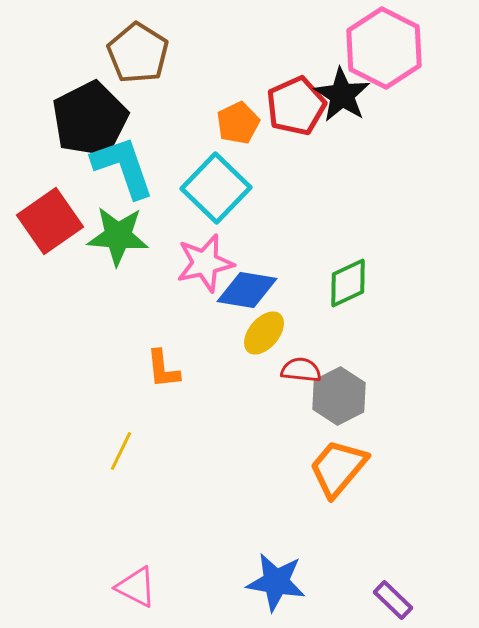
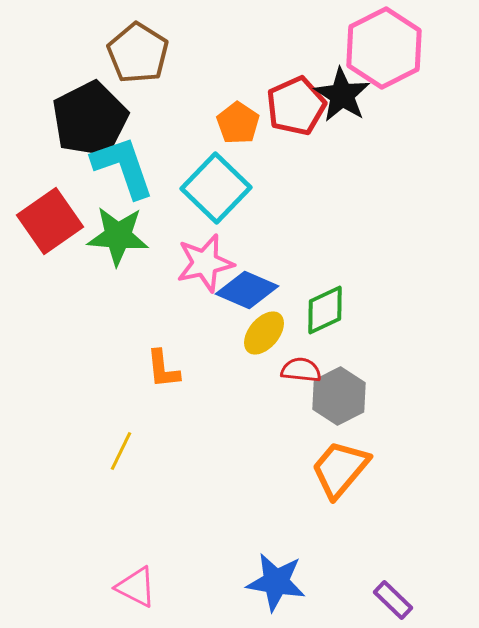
pink hexagon: rotated 6 degrees clockwise
orange pentagon: rotated 12 degrees counterclockwise
green diamond: moved 23 px left, 27 px down
blue diamond: rotated 14 degrees clockwise
orange trapezoid: moved 2 px right, 1 px down
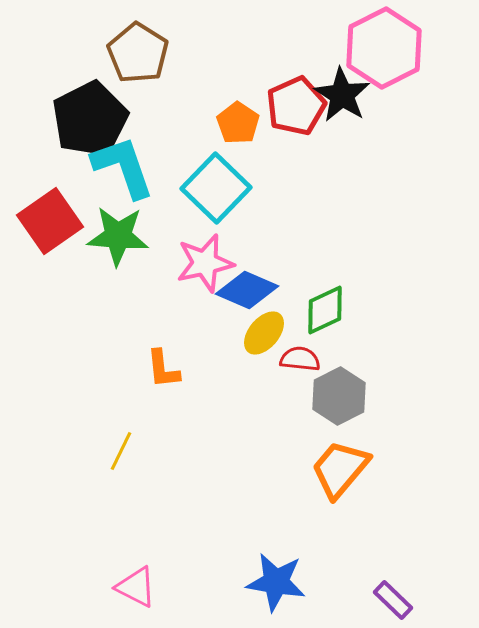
red semicircle: moved 1 px left, 11 px up
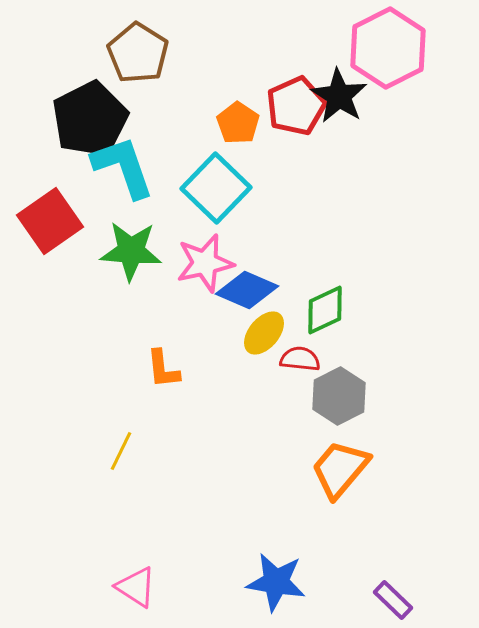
pink hexagon: moved 4 px right
black star: moved 3 px left, 1 px down
green star: moved 13 px right, 15 px down
pink triangle: rotated 6 degrees clockwise
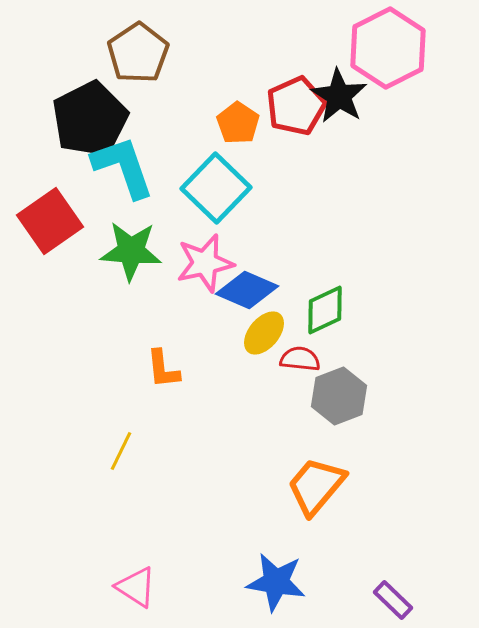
brown pentagon: rotated 6 degrees clockwise
gray hexagon: rotated 6 degrees clockwise
orange trapezoid: moved 24 px left, 17 px down
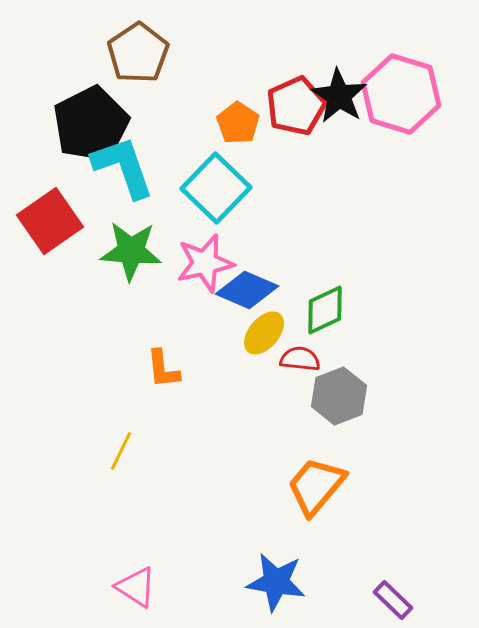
pink hexagon: moved 13 px right, 46 px down; rotated 16 degrees counterclockwise
black pentagon: moved 1 px right, 5 px down
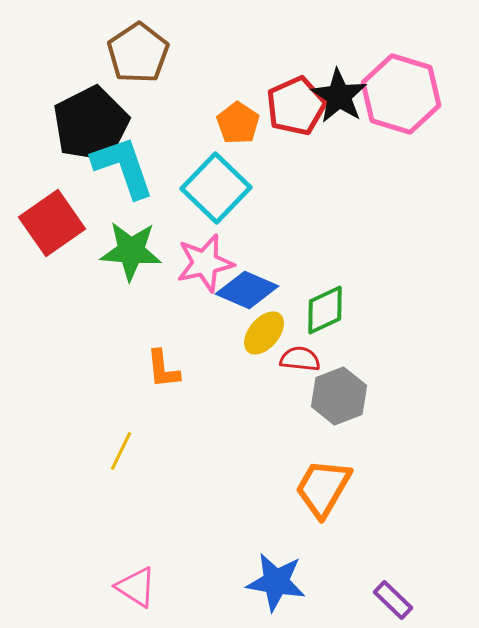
red square: moved 2 px right, 2 px down
orange trapezoid: moved 7 px right, 2 px down; rotated 10 degrees counterclockwise
